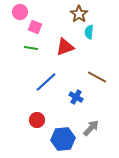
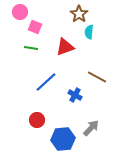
blue cross: moved 1 px left, 2 px up
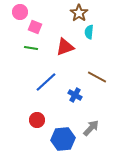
brown star: moved 1 px up
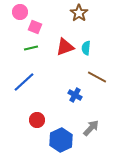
cyan semicircle: moved 3 px left, 16 px down
green line: rotated 24 degrees counterclockwise
blue line: moved 22 px left
blue hexagon: moved 2 px left, 1 px down; rotated 20 degrees counterclockwise
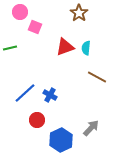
green line: moved 21 px left
blue line: moved 1 px right, 11 px down
blue cross: moved 25 px left
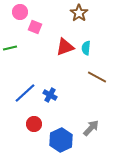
red circle: moved 3 px left, 4 px down
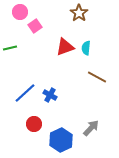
pink square: moved 1 px up; rotated 32 degrees clockwise
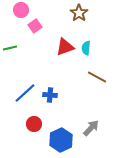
pink circle: moved 1 px right, 2 px up
blue cross: rotated 24 degrees counterclockwise
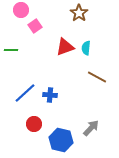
green line: moved 1 px right, 2 px down; rotated 16 degrees clockwise
blue hexagon: rotated 20 degrees counterclockwise
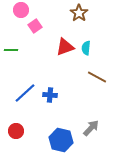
red circle: moved 18 px left, 7 px down
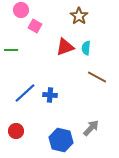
brown star: moved 3 px down
pink square: rotated 24 degrees counterclockwise
